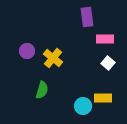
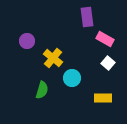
pink rectangle: rotated 30 degrees clockwise
purple circle: moved 10 px up
cyan circle: moved 11 px left, 28 px up
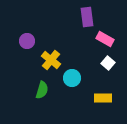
yellow cross: moved 2 px left, 2 px down
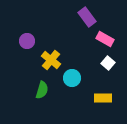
purple rectangle: rotated 30 degrees counterclockwise
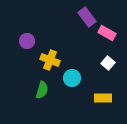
pink rectangle: moved 2 px right, 6 px up
yellow cross: moved 1 px left; rotated 18 degrees counterclockwise
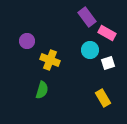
white square: rotated 32 degrees clockwise
cyan circle: moved 18 px right, 28 px up
yellow rectangle: rotated 60 degrees clockwise
